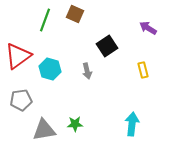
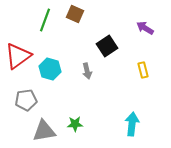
purple arrow: moved 3 px left
gray pentagon: moved 5 px right
gray triangle: moved 1 px down
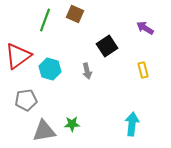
green star: moved 3 px left
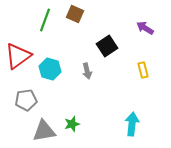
green star: rotated 14 degrees counterclockwise
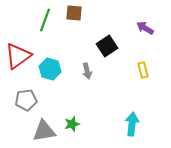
brown square: moved 1 px left, 1 px up; rotated 18 degrees counterclockwise
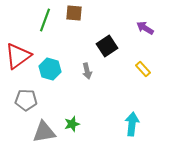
yellow rectangle: moved 1 px up; rotated 28 degrees counterclockwise
gray pentagon: rotated 10 degrees clockwise
gray triangle: moved 1 px down
